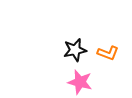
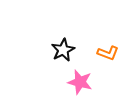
black star: moved 12 px left; rotated 15 degrees counterclockwise
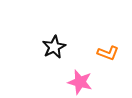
black star: moved 9 px left, 3 px up
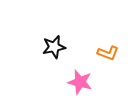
black star: rotated 15 degrees clockwise
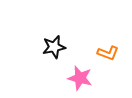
pink star: moved 4 px up
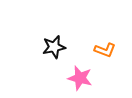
orange L-shape: moved 3 px left, 3 px up
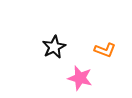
black star: rotated 15 degrees counterclockwise
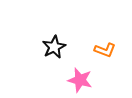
pink star: moved 2 px down
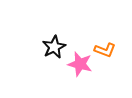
pink star: moved 16 px up
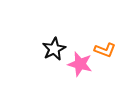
black star: moved 2 px down
